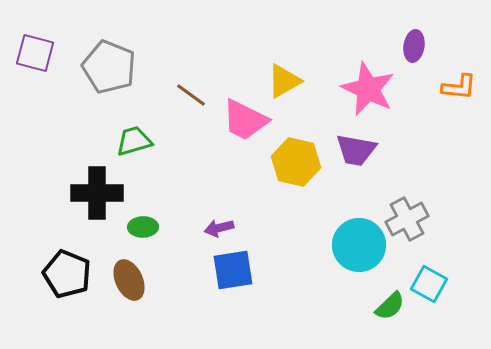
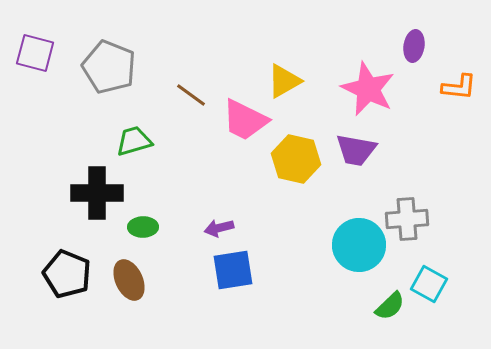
yellow hexagon: moved 3 px up
gray cross: rotated 24 degrees clockwise
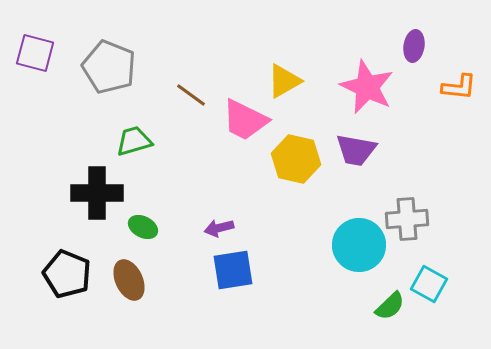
pink star: moved 1 px left, 2 px up
green ellipse: rotated 28 degrees clockwise
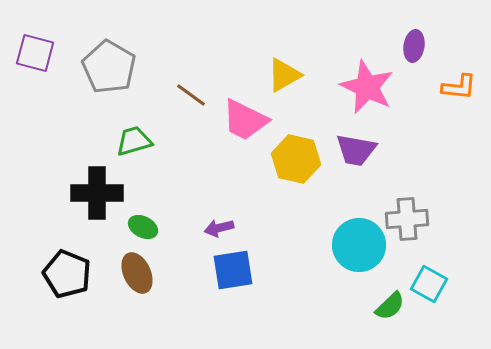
gray pentagon: rotated 8 degrees clockwise
yellow triangle: moved 6 px up
brown ellipse: moved 8 px right, 7 px up
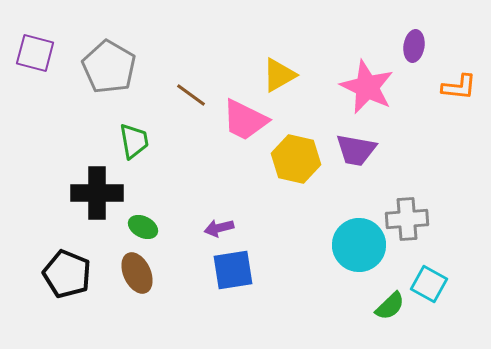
yellow triangle: moved 5 px left
green trapezoid: rotated 96 degrees clockwise
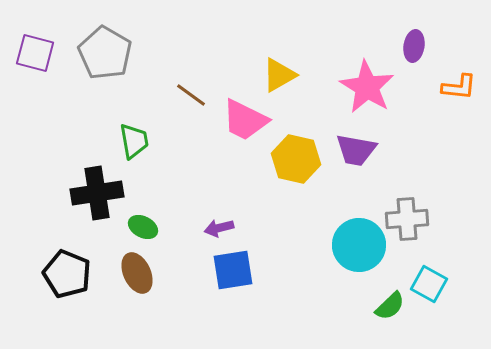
gray pentagon: moved 4 px left, 14 px up
pink star: rotated 6 degrees clockwise
black cross: rotated 9 degrees counterclockwise
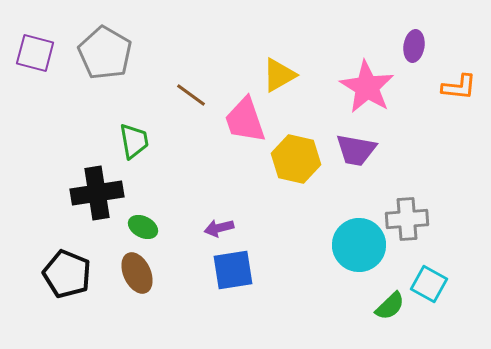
pink trapezoid: rotated 45 degrees clockwise
